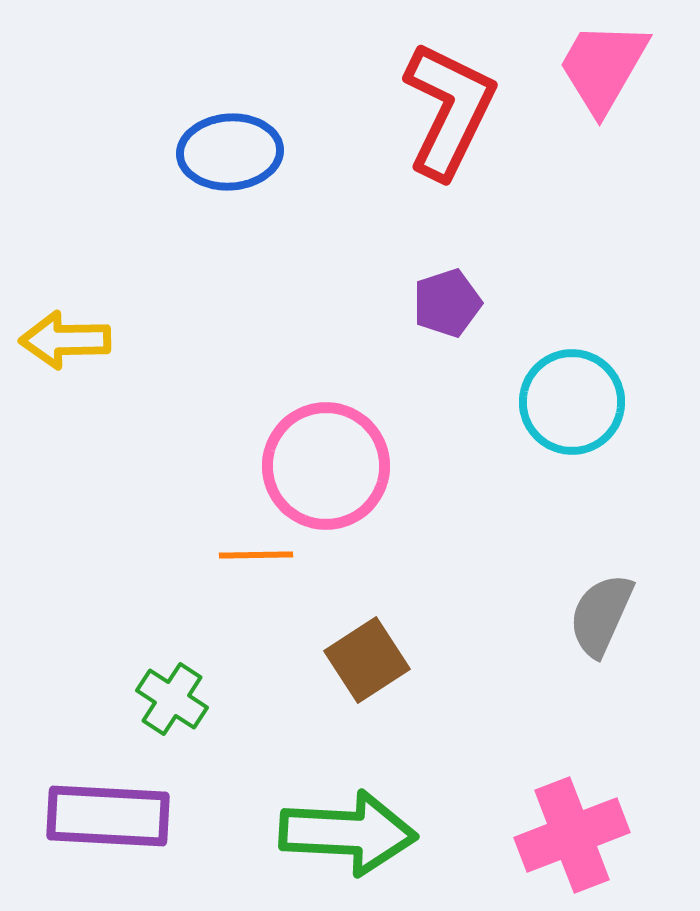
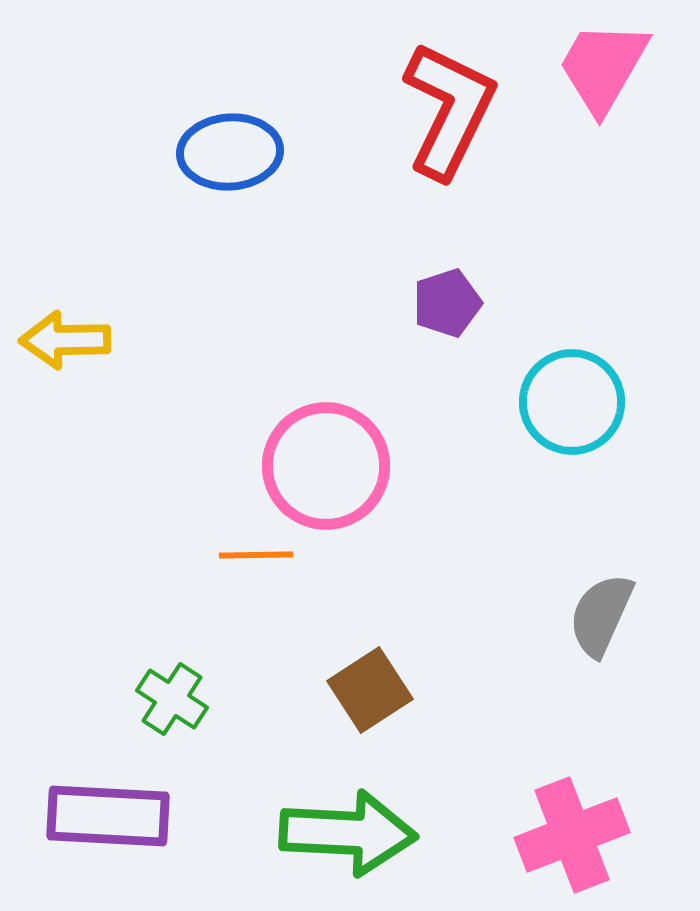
brown square: moved 3 px right, 30 px down
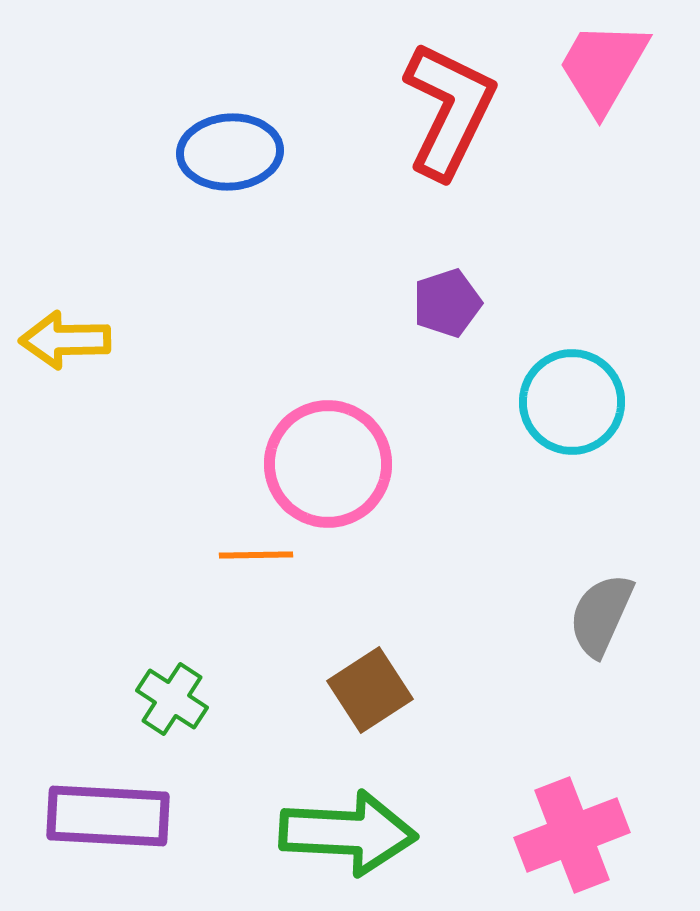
pink circle: moved 2 px right, 2 px up
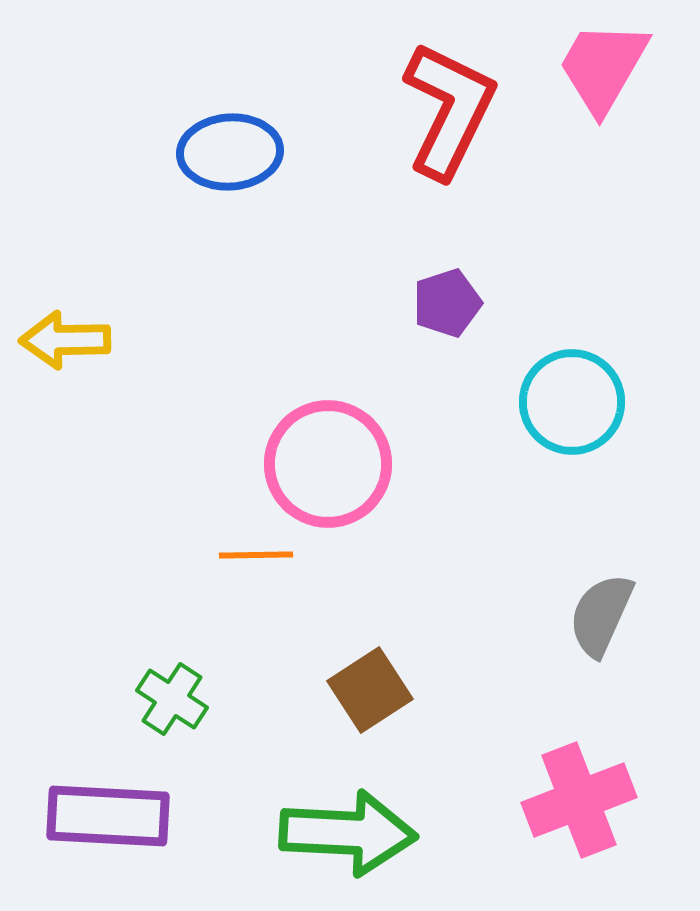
pink cross: moved 7 px right, 35 px up
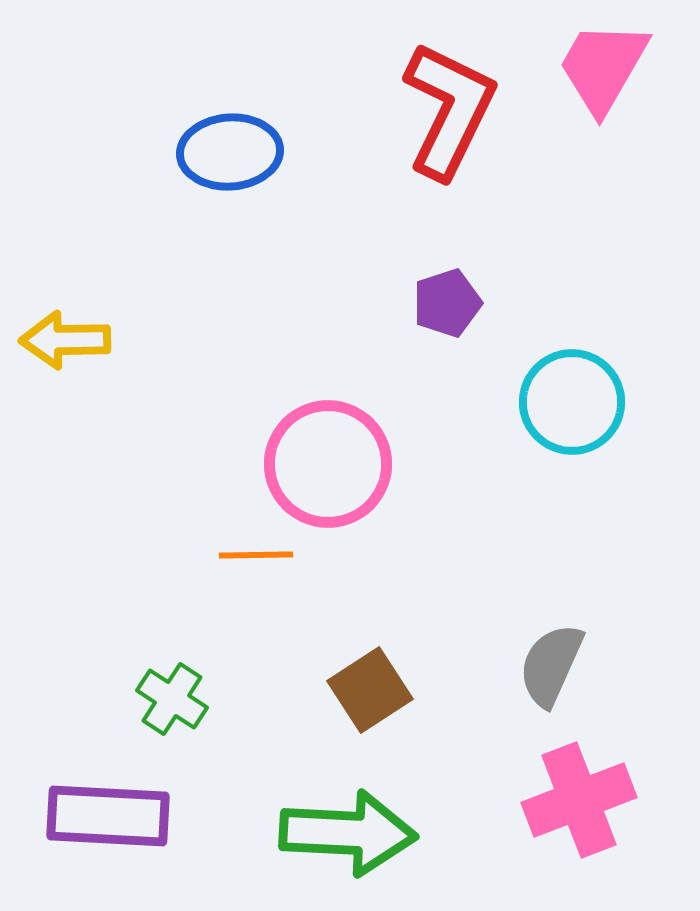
gray semicircle: moved 50 px left, 50 px down
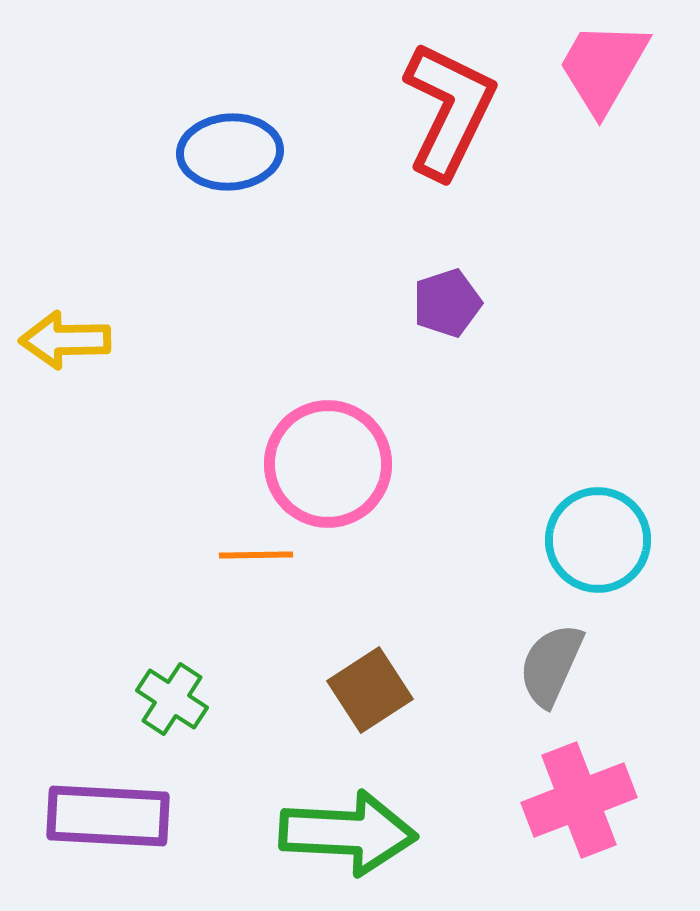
cyan circle: moved 26 px right, 138 px down
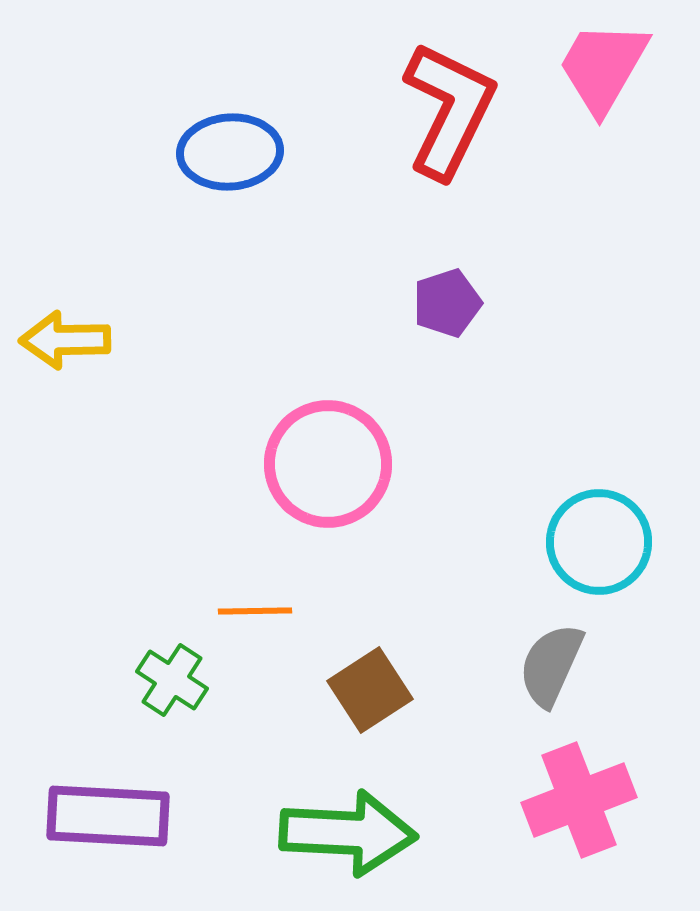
cyan circle: moved 1 px right, 2 px down
orange line: moved 1 px left, 56 px down
green cross: moved 19 px up
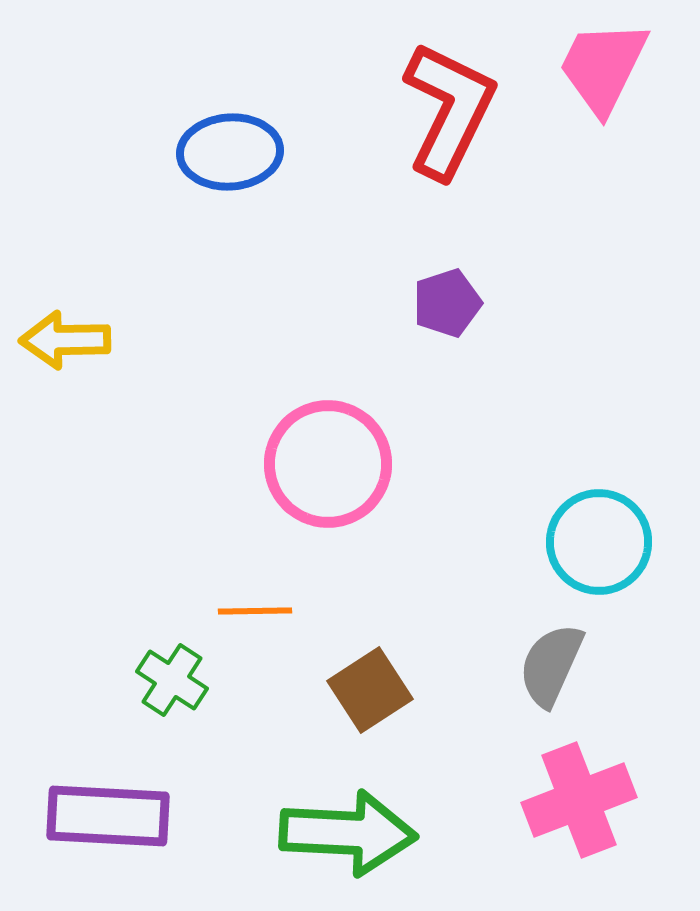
pink trapezoid: rotated 4 degrees counterclockwise
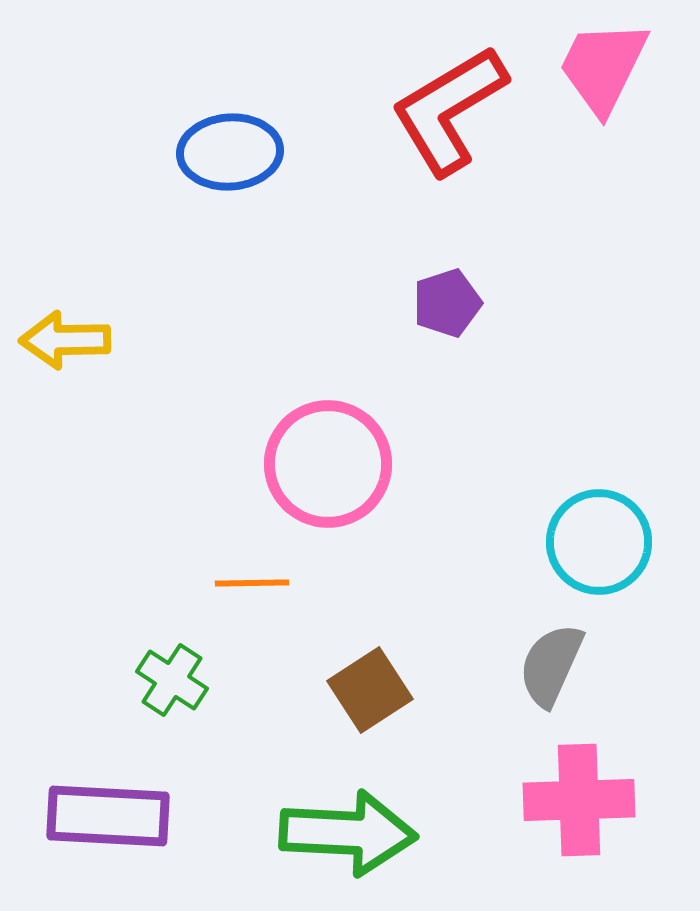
red L-shape: rotated 147 degrees counterclockwise
orange line: moved 3 px left, 28 px up
pink cross: rotated 19 degrees clockwise
